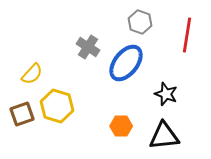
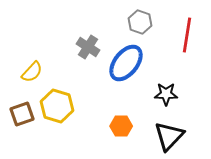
yellow semicircle: moved 2 px up
black star: rotated 20 degrees counterclockwise
black triangle: moved 5 px right; rotated 40 degrees counterclockwise
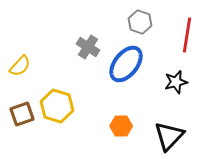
blue ellipse: moved 1 px down
yellow semicircle: moved 12 px left, 6 px up
black star: moved 10 px right, 12 px up; rotated 15 degrees counterclockwise
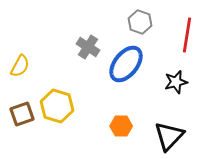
yellow semicircle: rotated 15 degrees counterclockwise
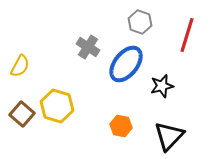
red line: rotated 8 degrees clockwise
black star: moved 14 px left, 4 px down
brown square: rotated 30 degrees counterclockwise
orange hexagon: rotated 10 degrees clockwise
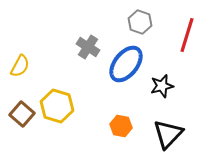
black triangle: moved 1 px left, 2 px up
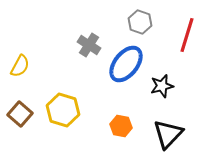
gray cross: moved 1 px right, 2 px up
yellow hexagon: moved 6 px right, 4 px down
brown square: moved 2 px left
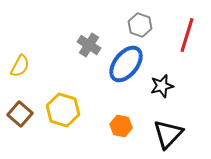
gray hexagon: moved 3 px down
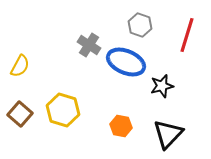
blue ellipse: moved 2 px up; rotated 75 degrees clockwise
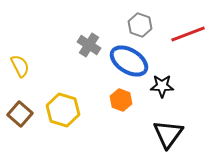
red line: moved 1 px right, 1 px up; rotated 52 degrees clockwise
blue ellipse: moved 3 px right, 1 px up; rotated 9 degrees clockwise
yellow semicircle: rotated 55 degrees counterclockwise
black star: rotated 15 degrees clockwise
orange hexagon: moved 26 px up; rotated 10 degrees clockwise
black triangle: rotated 8 degrees counterclockwise
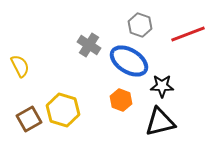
brown square: moved 9 px right, 5 px down; rotated 20 degrees clockwise
black triangle: moved 8 px left, 12 px up; rotated 40 degrees clockwise
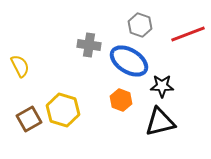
gray cross: rotated 25 degrees counterclockwise
